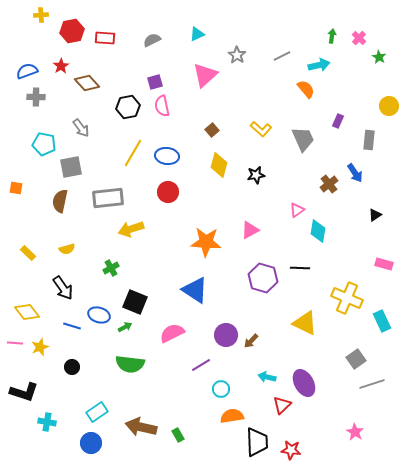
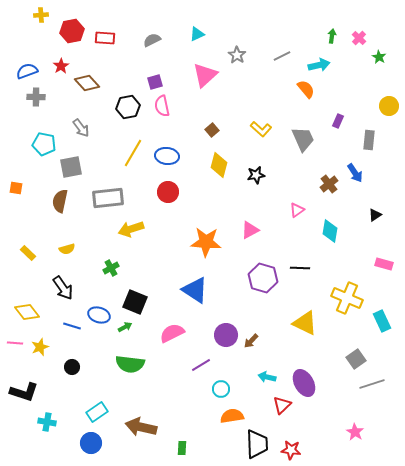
cyan diamond at (318, 231): moved 12 px right
green rectangle at (178, 435): moved 4 px right, 13 px down; rotated 32 degrees clockwise
black trapezoid at (257, 442): moved 2 px down
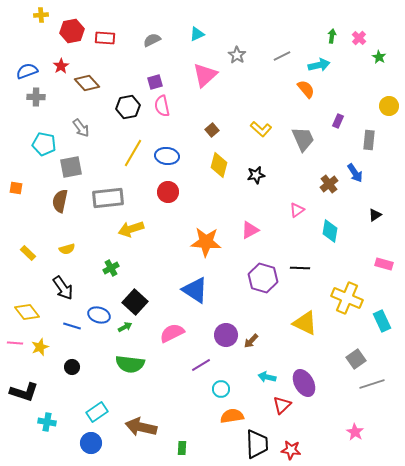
black square at (135, 302): rotated 20 degrees clockwise
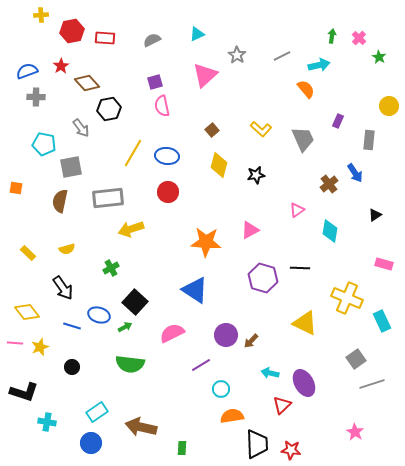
black hexagon at (128, 107): moved 19 px left, 2 px down
cyan arrow at (267, 377): moved 3 px right, 4 px up
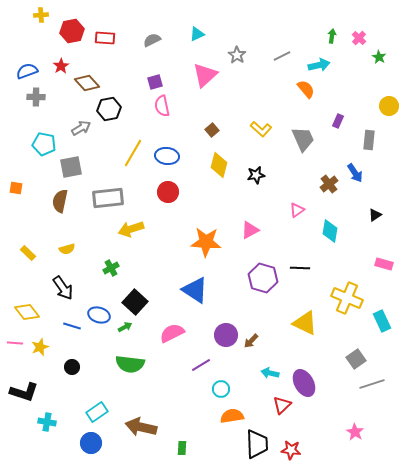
gray arrow at (81, 128): rotated 84 degrees counterclockwise
